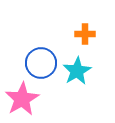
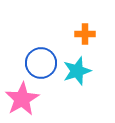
cyan star: rotated 12 degrees clockwise
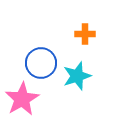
cyan star: moved 5 px down
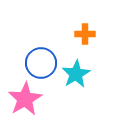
cyan star: moved 1 px left, 2 px up; rotated 12 degrees counterclockwise
pink star: moved 3 px right
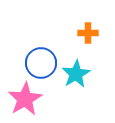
orange cross: moved 3 px right, 1 px up
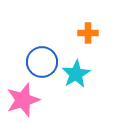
blue circle: moved 1 px right, 1 px up
pink star: moved 2 px left, 1 px down; rotated 12 degrees clockwise
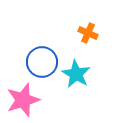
orange cross: rotated 24 degrees clockwise
cyan star: rotated 12 degrees counterclockwise
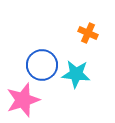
blue circle: moved 3 px down
cyan star: rotated 24 degrees counterclockwise
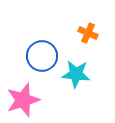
blue circle: moved 9 px up
